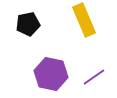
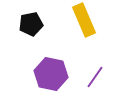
black pentagon: moved 3 px right
purple line: moved 1 px right; rotated 20 degrees counterclockwise
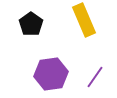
black pentagon: rotated 25 degrees counterclockwise
purple hexagon: rotated 20 degrees counterclockwise
